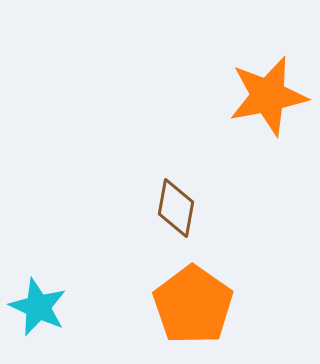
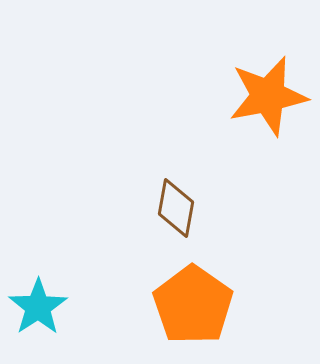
cyan star: rotated 14 degrees clockwise
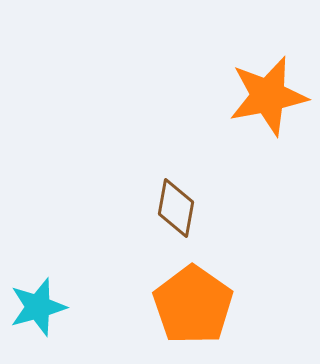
cyan star: rotated 18 degrees clockwise
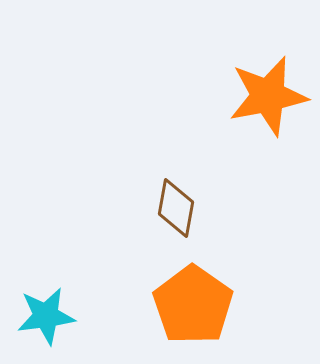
cyan star: moved 8 px right, 9 px down; rotated 8 degrees clockwise
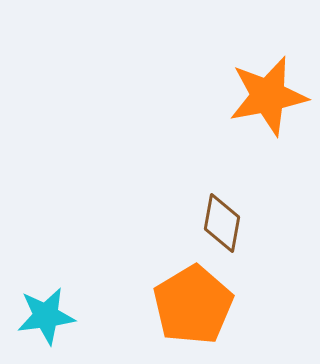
brown diamond: moved 46 px right, 15 px down
orange pentagon: rotated 6 degrees clockwise
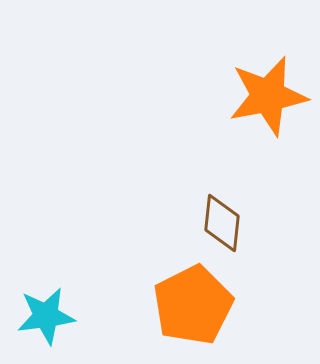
brown diamond: rotated 4 degrees counterclockwise
orange pentagon: rotated 4 degrees clockwise
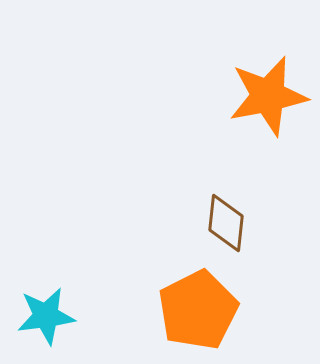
brown diamond: moved 4 px right
orange pentagon: moved 5 px right, 5 px down
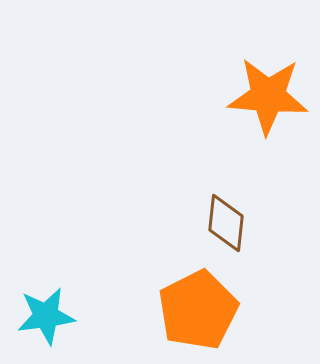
orange star: rotated 16 degrees clockwise
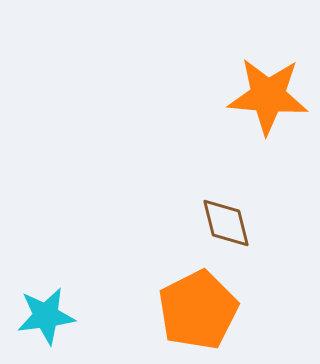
brown diamond: rotated 20 degrees counterclockwise
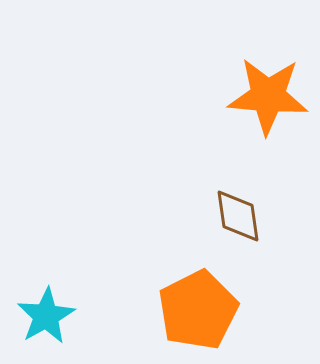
brown diamond: moved 12 px right, 7 px up; rotated 6 degrees clockwise
cyan star: rotated 22 degrees counterclockwise
